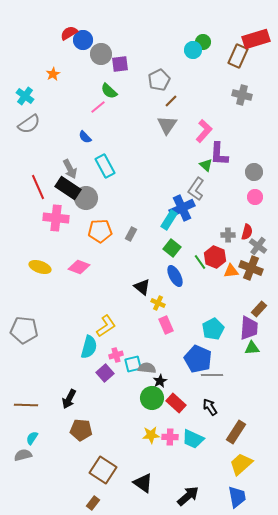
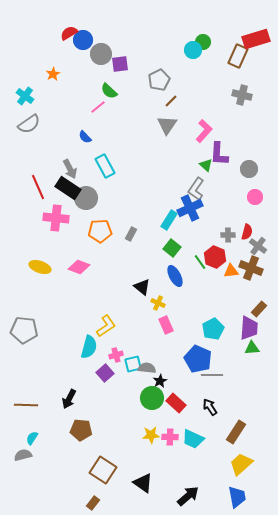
gray circle at (254, 172): moved 5 px left, 3 px up
blue cross at (182, 208): moved 8 px right
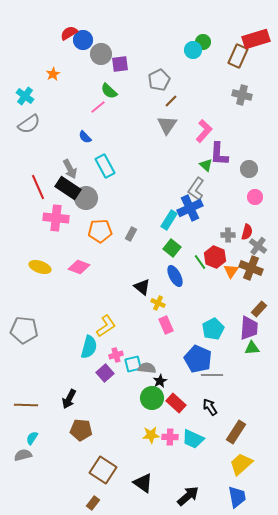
orange triangle at (231, 271): rotated 49 degrees counterclockwise
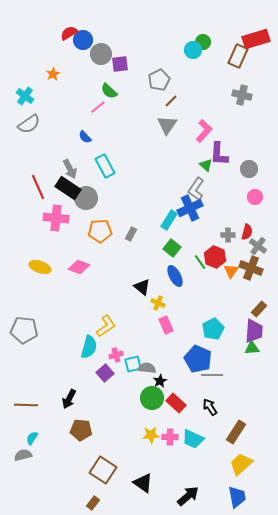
purple trapezoid at (249, 328): moved 5 px right, 3 px down
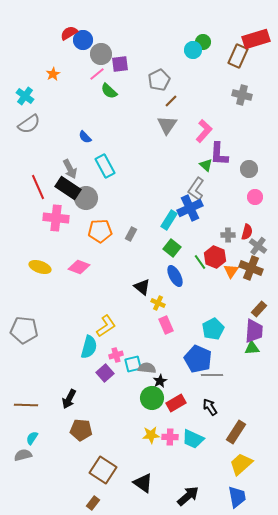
pink line at (98, 107): moved 1 px left, 33 px up
red rectangle at (176, 403): rotated 72 degrees counterclockwise
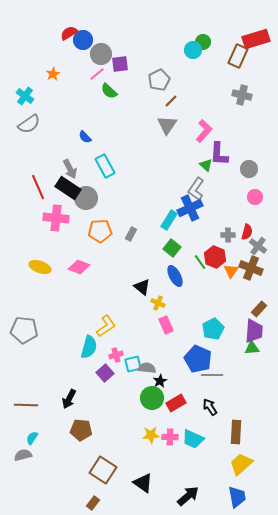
brown rectangle at (236, 432): rotated 30 degrees counterclockwise
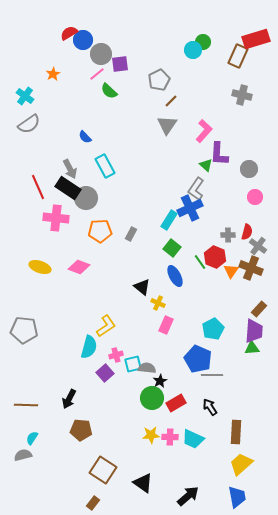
pink rectangle at (166, 325): rotated 48 degrees clockwise
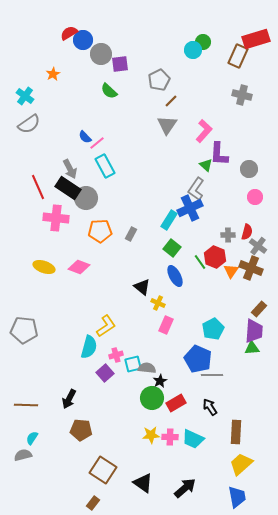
pink line at (97, 74): moved 69 px down
yellow ellipse at (40, 267): moved 4 px right
black arrow at (188, 496): moved 3 px left, 8 px up
